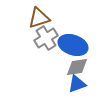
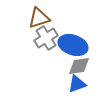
gray diamond: moved 2 px right, 1 px up
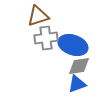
brown triangle: moved 1 px left, 2 px up
gray cross: rotated 25 degrees clockwise
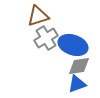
gray cross: rotated 25 degrees counterclockwise
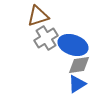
gray diamond: moved 1 px up
blue triangle: rotated 12 degrees counterclockwise
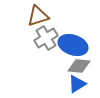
gray diamond: moved 1 px down; rotated 15 degrees clockwise
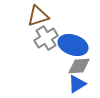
gray diamond: rotated 10 degrees counterclockwise
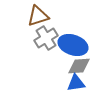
blue triangle: moved 1 px left, 1 px up; rotated 24 degrees clockwise
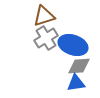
brown triangle: moved 6 px right
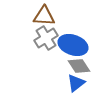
brown triangle: rotated 20 degrees clockwise
gray diamond: rotated 60 degrees clockwise
blue triangle: rotated 30 degrees counterclockwise
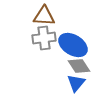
gray cross: moved 2 px left; rotated 25 degrees clockwise
blue ellipse: rotated 12 degrees clockwise
blue triangle: rotated 12 degrees counterclockwise
